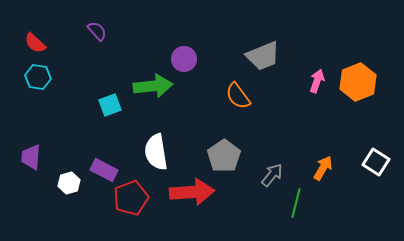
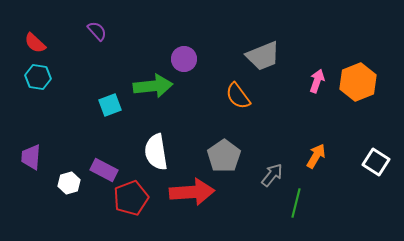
orange arrow: moved 7 px left, 12 px up
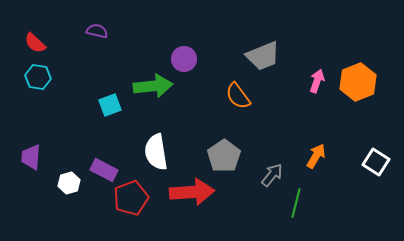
purple semicircle: rotated 35 degrees counterclockwise
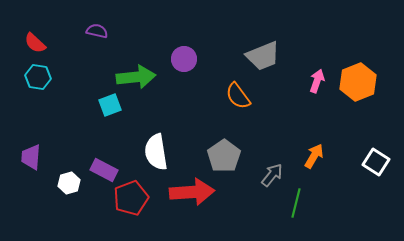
green arrow: moved 17 px left, 9 px up
orange arrow: moved 2 px left
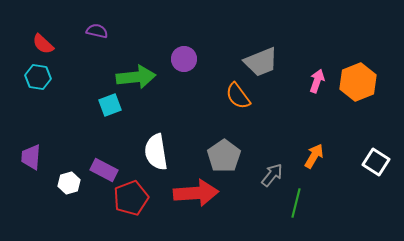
red semicircle: moved 8 px right, 1 px down
gray trapezoid: moved 2 px left, 6 px down
red arrow: moved 4 px right, 1 px down
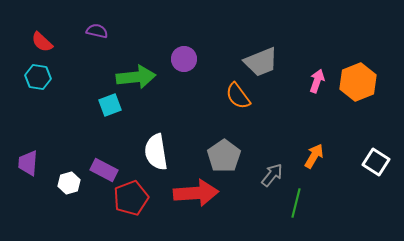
red semicircle: moved 1 px left, 2 px up
purple trapezoid: moved 3 px left, 6 px down
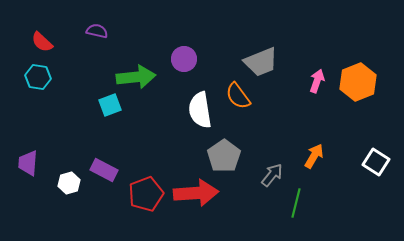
white semicircle: moved 44 px right, 42 px up
red pentagon: moved 15 px right, 4 px up
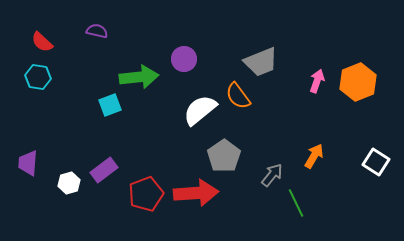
green arrow: moved 3 px right
white semicircle: rotated 60 degrees clockwise
purple rectangle: rotated 64 degrees counterclockwise
green line: rotated 40 degrees counterclockwise
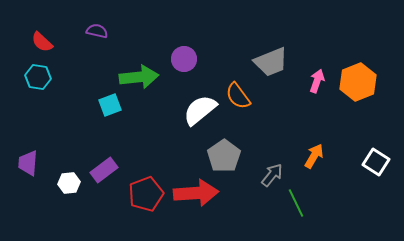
gray trapezoid: moved 10 px right
white hexagon: rotated 10 degrees clockwise
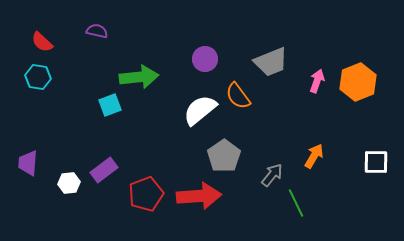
purple circle: moved 21 px right
white square: rotated 32 degrees counterclockwise
red arrow: moved 3 px right, 3 px down
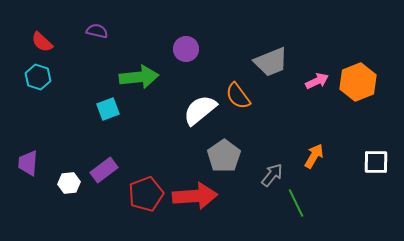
purple circle: moved 19 px left, 10 px up
cyan hexagon: rotated 10 degrees clockwise
pink arrow: rotated 45 degrees clockwise
cyan square: moved 2 px left, 4 px down
red arrow: moved 4 px left
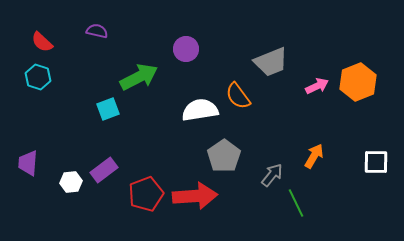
green arrow: rotated 21 degrees counterclockwise
pink arrow: moved 5 px down
white semicircle: rotated 30 degrees clockwise
white hexagon: moved 2 px right, 1 px up
